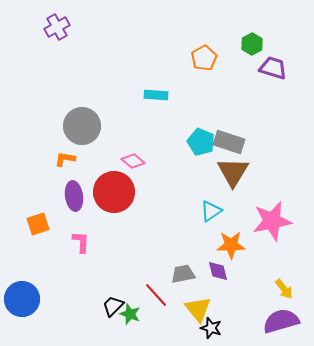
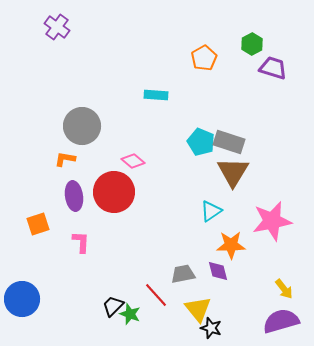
purple cross: rotated 25 degrees counterclockwise
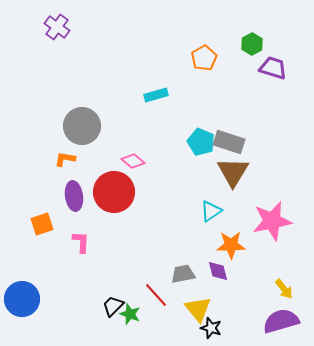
cyan rectangle: rotated 20 degrees counterclockwise
orange square: moved 4 px right
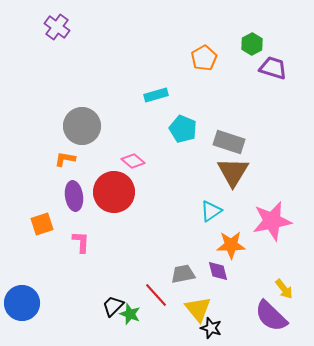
cyan pentagon: moved 18 px left, 13 px up
blue circle: moved 4 px down
purple semicircle: moved 10 px left, 5 px up; rotated 120 degrees counterclockwise
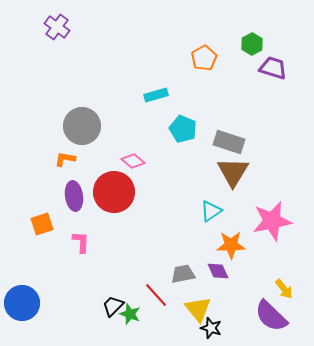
purple diamond: rotated 10 degrees counterclockwise
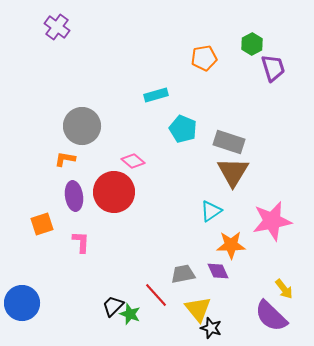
orange pentagon: rotated 20 degrees clockwise
purple trapezoid: rotated 56 degrees clockwise
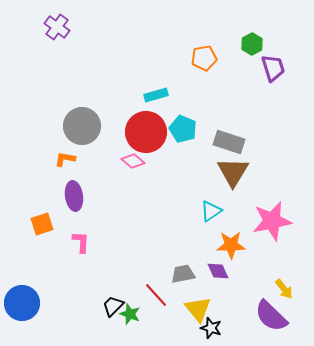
red circle: moved 32 px right, 60 px up
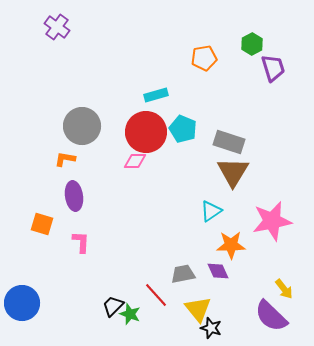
pink diamond: moved 2 px right; rotated 40 degrees counterclockwise
orange square: rotated 35 degrees clockwise
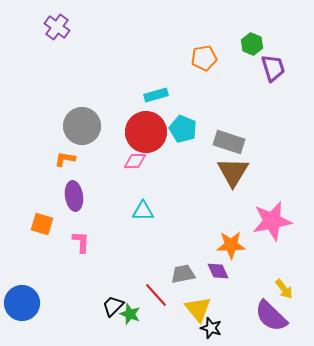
green hexagon: rotated 10 degrees counterclockwise
cyan triangle: moved 68 px left; rotated 35 degrees clockwise
